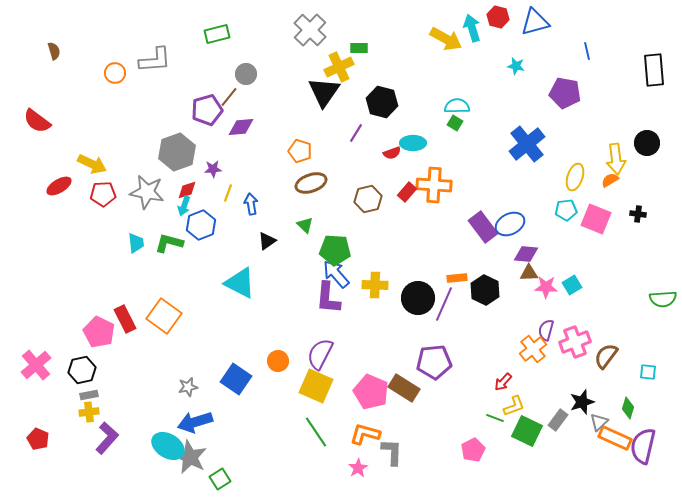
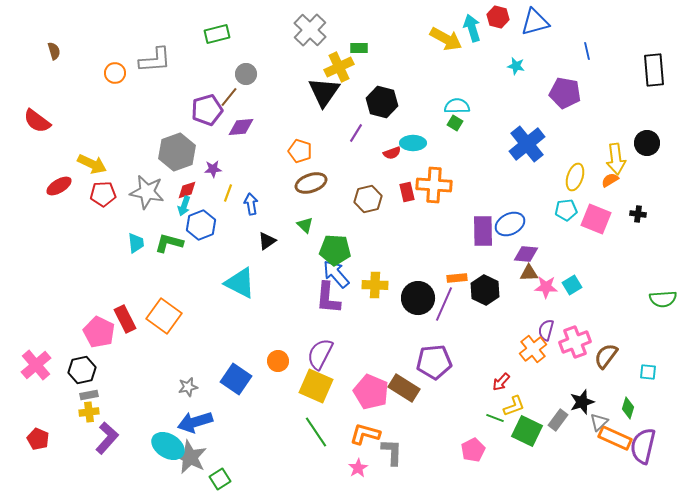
red rectangle at (407, 192): rotated 54 degrees counterclockwise
purple rectangle at (483, 227): moved 4 px down; rotated 36 degrees clockwise
red arrow at (503, 382): moved 2 px left
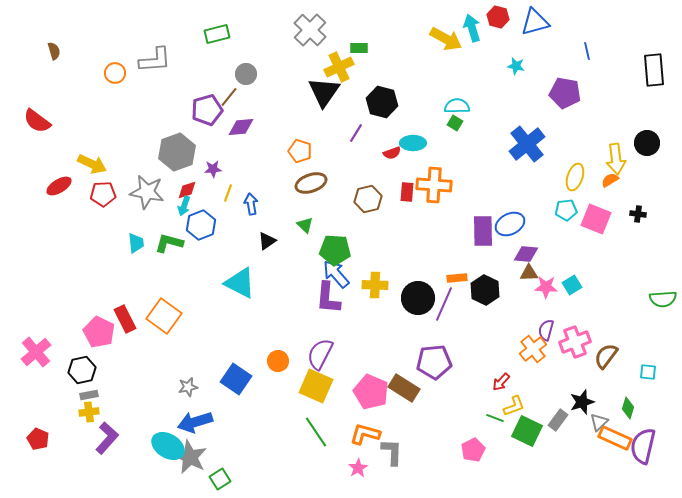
red rectangle at (407, 192): rotated 18 degrees clockwise
pink cross at (36, 365): moved 13 px up
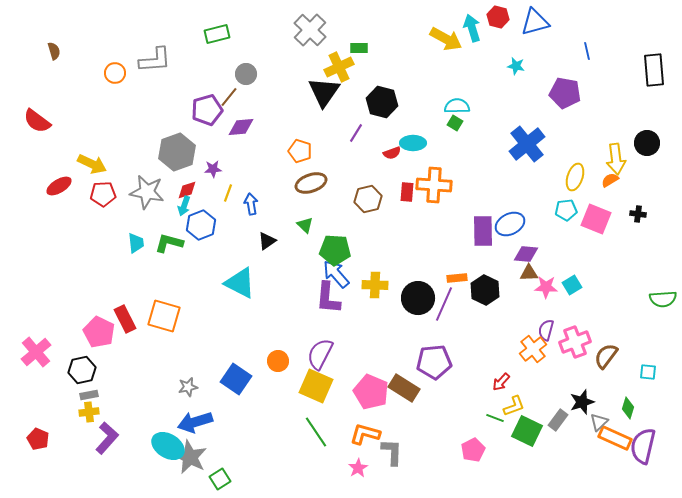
orange square at (164, 316): rotated 20 degrees counterclockwise
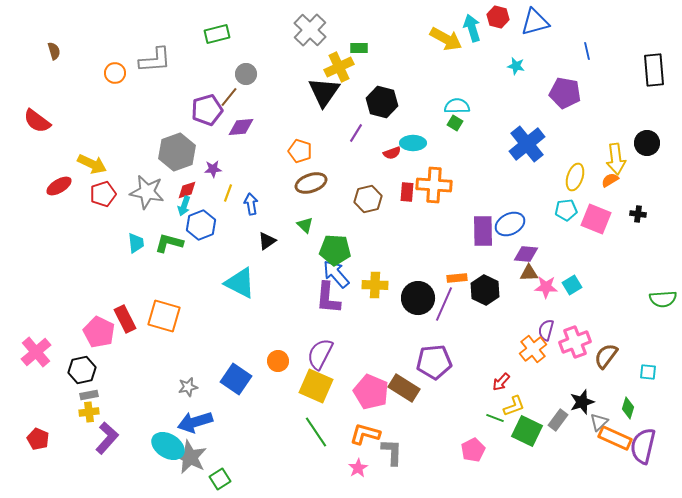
red pentagon at (103, 194): rotated 15 degrees counterclockwise
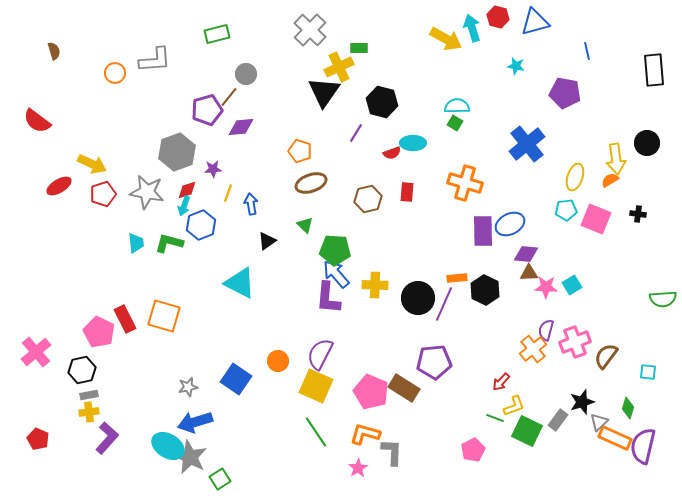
orange cross at (434, 185): moved 31 px right, 2 px up; rotated 12 degrees clockwise
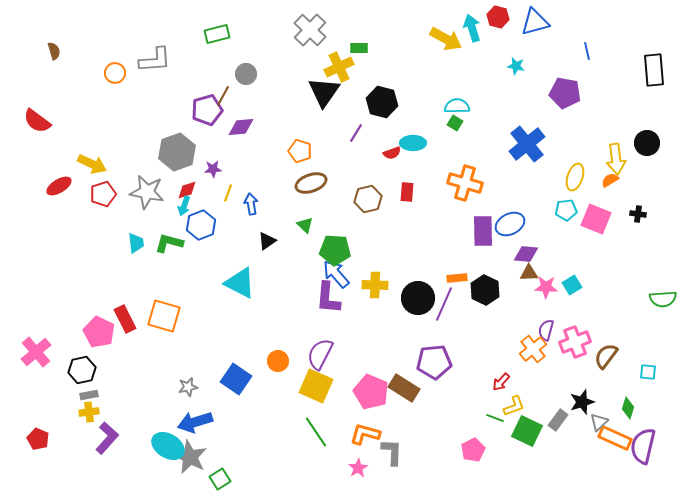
brown line at (229, 97): moved 6 px left, 1 px up; rotated 10 degrees counterclockwise
